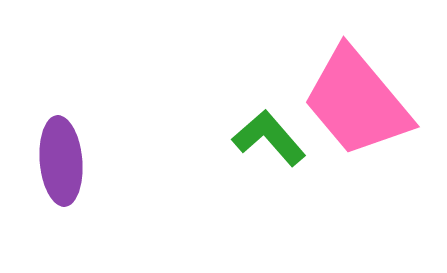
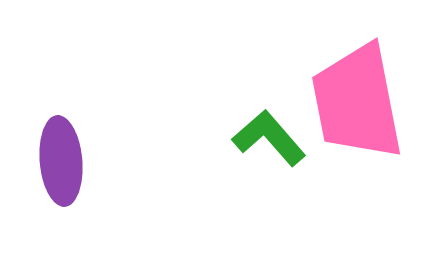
pink trapezoid: rotated 29 degrees clockwise
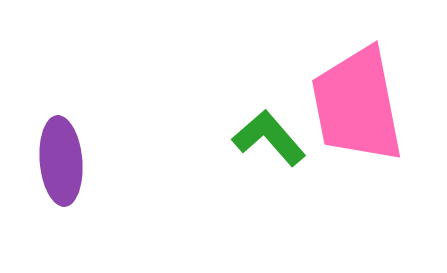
pink trapezoid: moved 3 px down
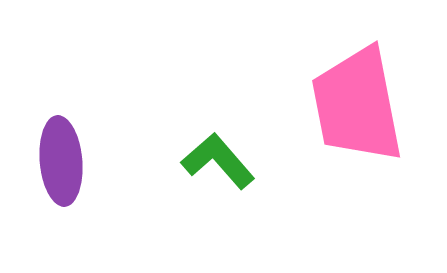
green L-shape: moved 51 px left, 23 px down
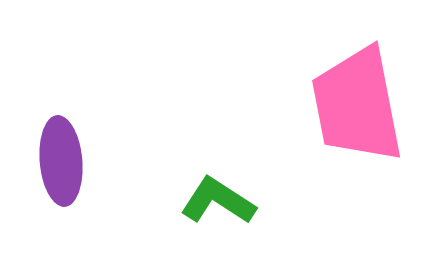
green L-shape: moved 40 px down; rotated 16 degrees counterclockwise
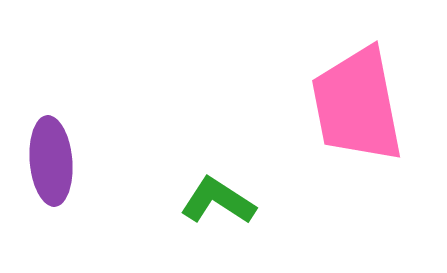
purple ellipse: moved 10 px left
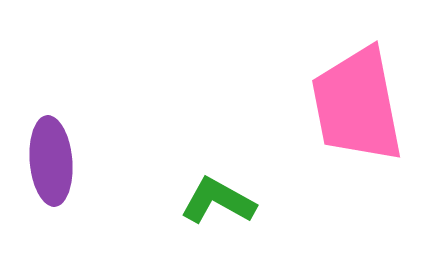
green L-shape: rotated 4 degrees counterclockwise
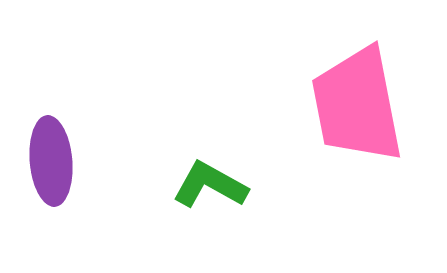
green L-shape: moved 8 px left, 16 px up
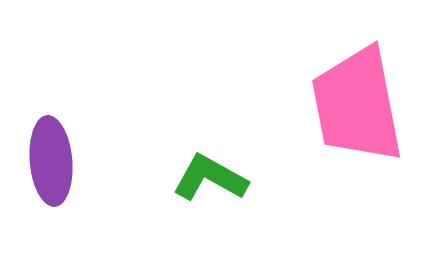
green L-shape: moved 7 px up
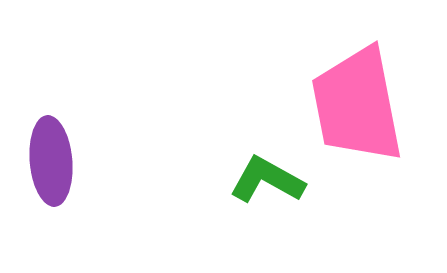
green L-shape: moved 57 px right, 2 px down
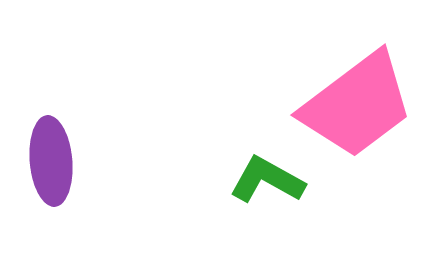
pink trapezoid: rotated 116 degrees counterclockwise
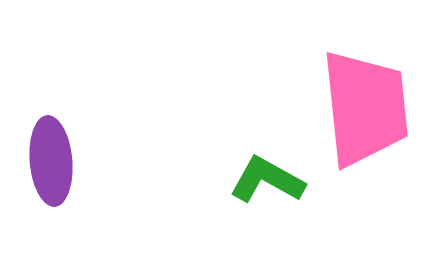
pink trapezoid: moved 8 px right, 3 px down; rotated 59 degrees counterclockwise
